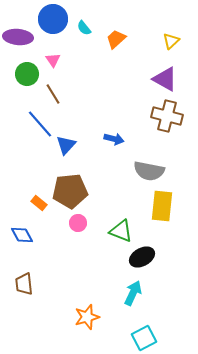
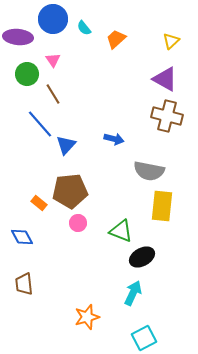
blue diamond: moved 2 px down
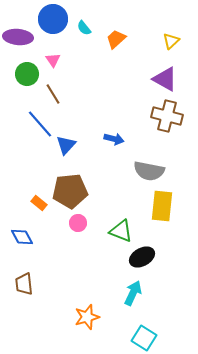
cyan square: rotated 30 degrees counterclockwise
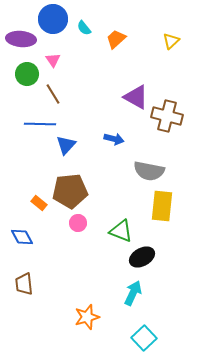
purple ellipse: moved 3 px right, 2 px down
purple triangle: moved 29 px left, 18 px down
blue line: rotated 48 degrees counterclockwise
cyan square: rotated 15 degrees clockwise
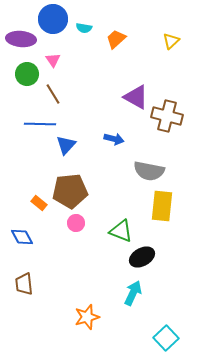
cyan semicircle: rotated 42 degrees counterclockwise
pink circle: moved 2 px left
cyan square: moved 22 px right
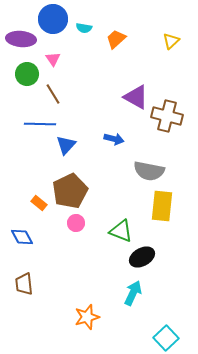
pink triangle: moved 1 px up
brown pentagon: rotated 20 degrees counterclockwise
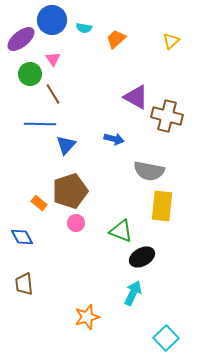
blue circle: moved 1 px left, 1 px down
purple ellipse: rotated 44 degrees counterclockwise
green circle: moved 3 px right
brown pentagon: rotated 8 degrees clockwise
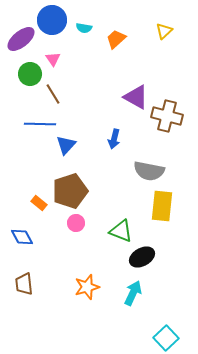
yellow triangle: moved 7 px left, 10 px up
blue arrow: rotated 90 degrees clockwise
orange star: moved 30 px up
